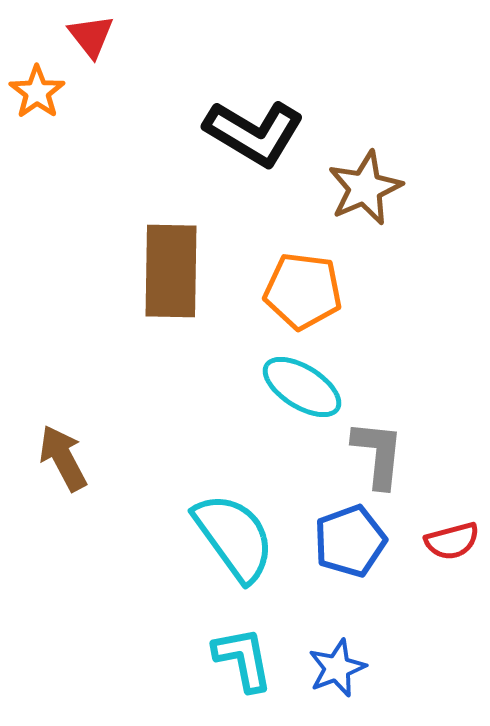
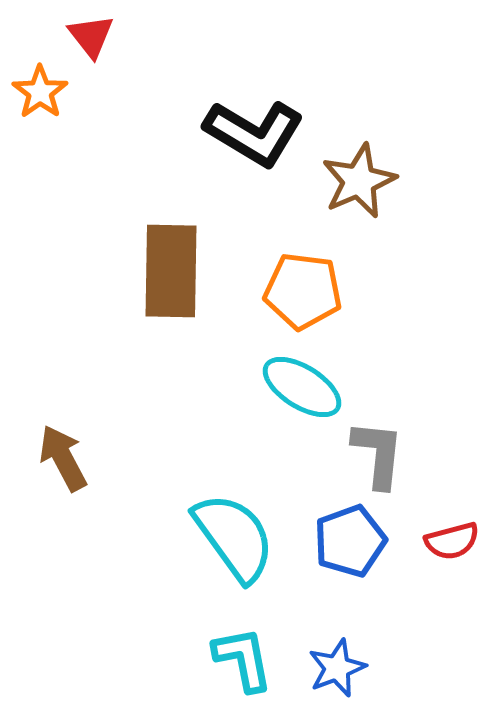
orange star: moved 3 px right
brown star: moved 6 px left, 7 px up
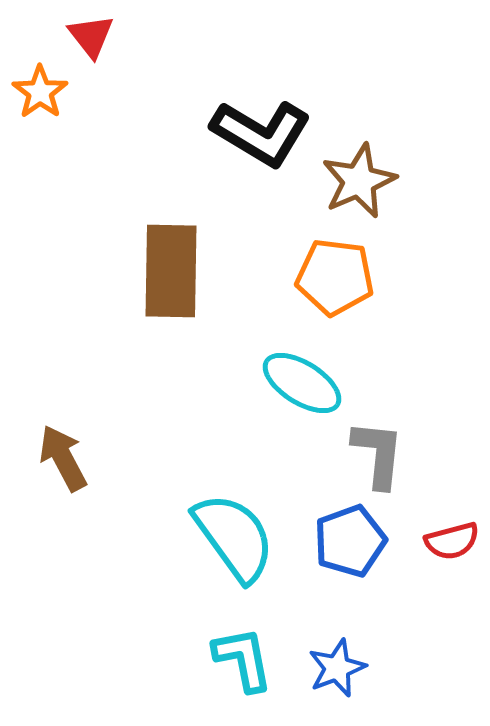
black L-shape: moved 7 px right
orange pentagon: moved 32 px right, 14 px up
cyan ellipse: moved 4 px up
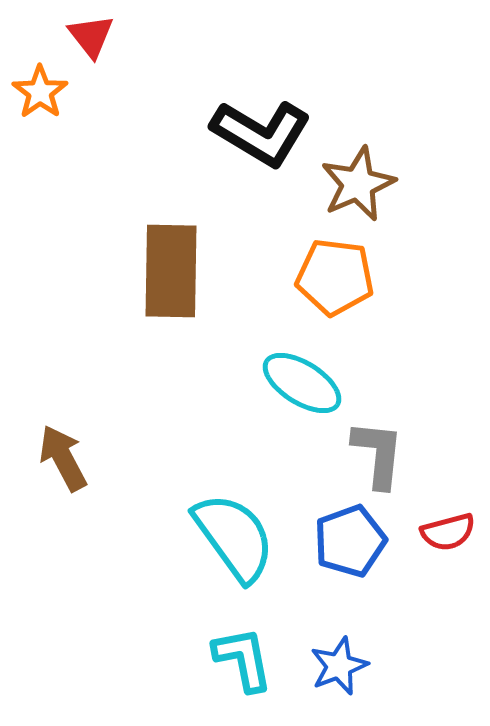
brown star: moved 1 px left, 3 px down
red semicircle: moved 4 px left, 9 px up
blue star: moved 2 px right, 2 px up
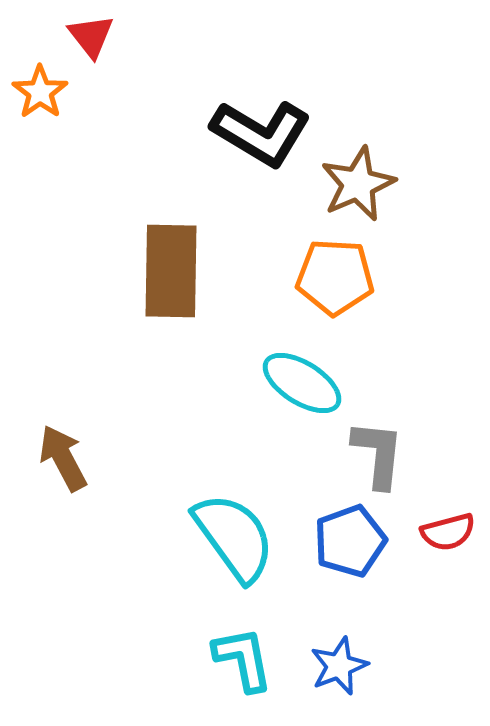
orange pentagon: rotated 4 degrees counterclockwise
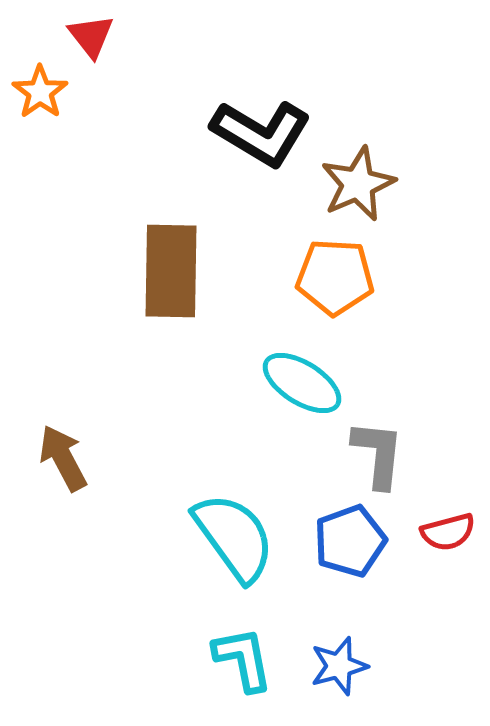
blue star: rotated 6 degrees clockwise
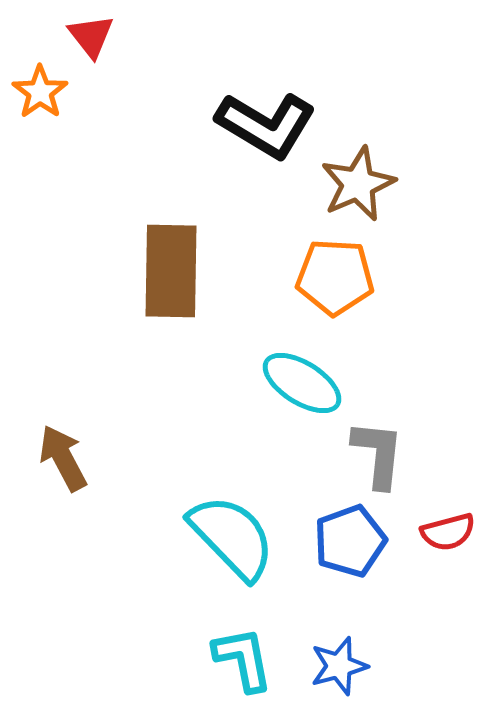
black L-shape: moved 5 px right, 8 px up
cyan semicircle: moved 2 px left; rotated 8 degrees counterclockwise
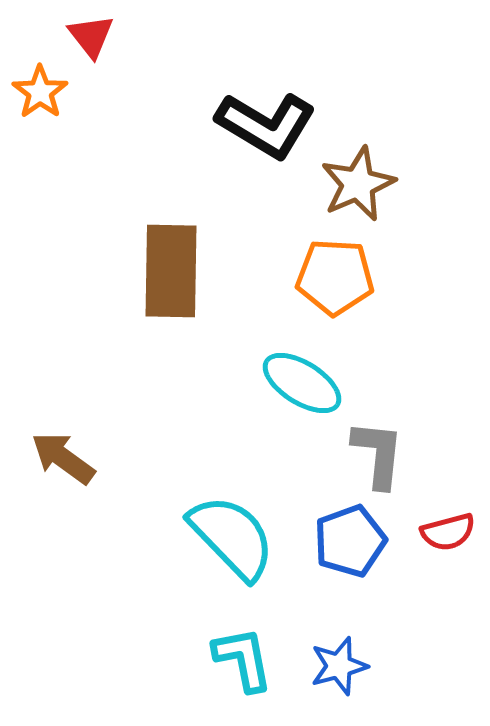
brown arrow: rotated 26 degrees counterclockwise
